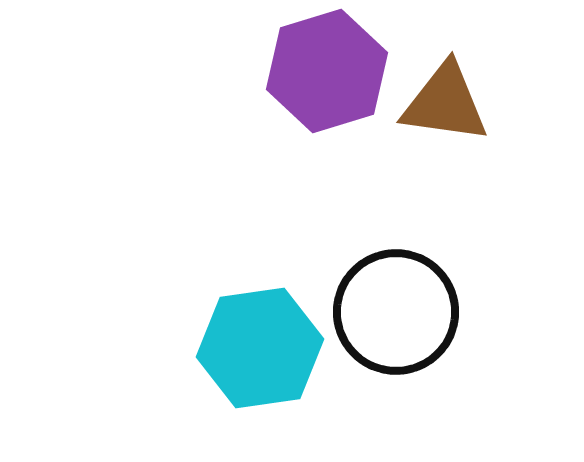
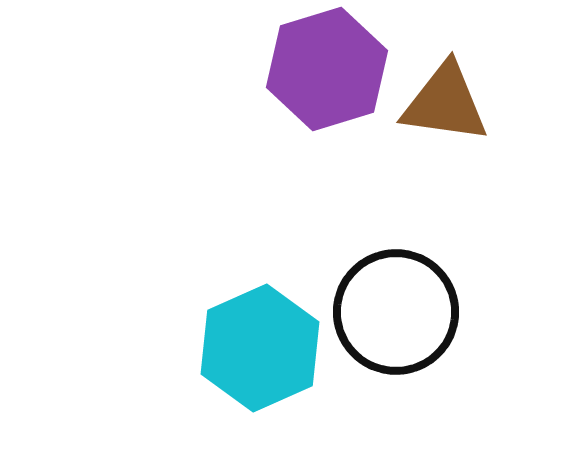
purple hexagon: moved 2 px up
cyan hexagon: rotated 16 degrees counterclockwise
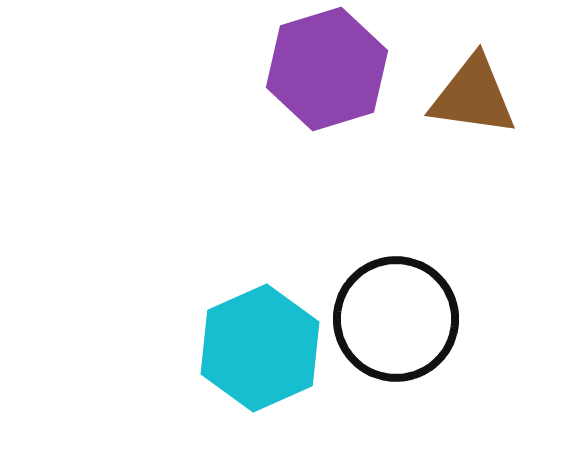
brown triangle: moved 28 px right, 7 px up
black circle: moved 7 px down
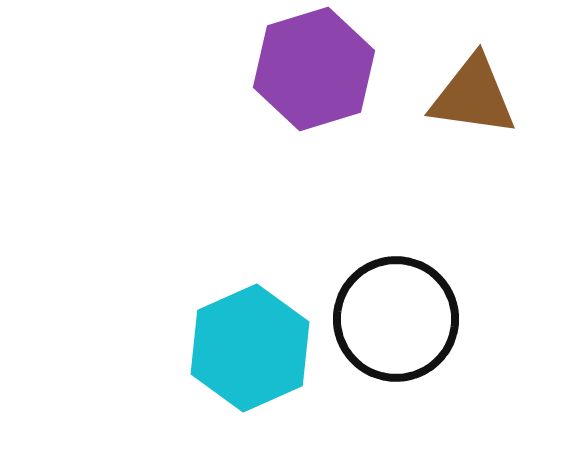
purple hexagon: moved 13 px left
cyan hexagon: moved 10 px left
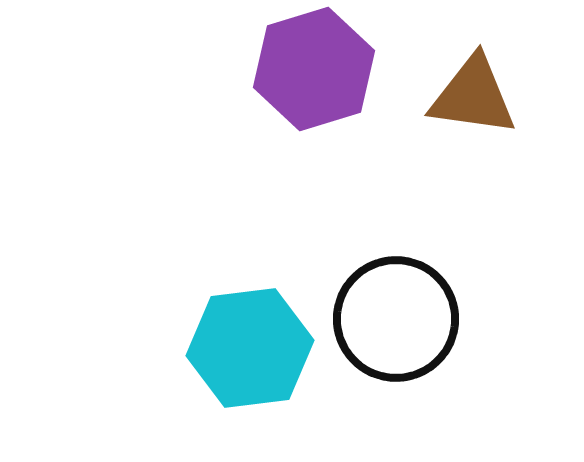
cyan hexagon: rotated 17 degrees clockwise
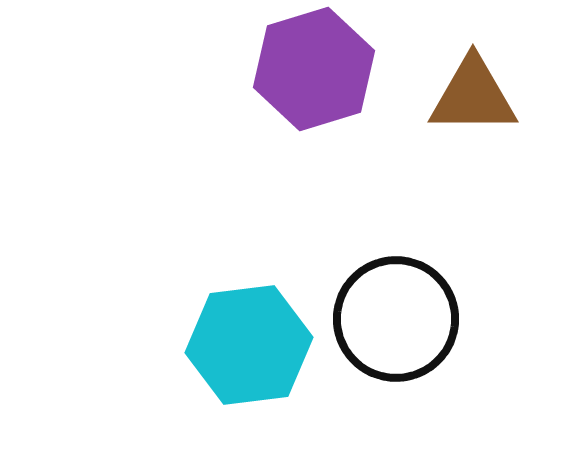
brown triangle: rotated 8 degrees counterclockwise
cyan hexagon: moved 1 px left, 3 px up
